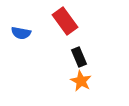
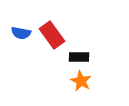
red rectangle: moved 13 px left, 14 px down
black rectangle: rotated 66 degrees counterclockwise
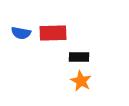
red rectangle: moved 1 px right, 2 px up; rotated 56 degrees counterclockwise
